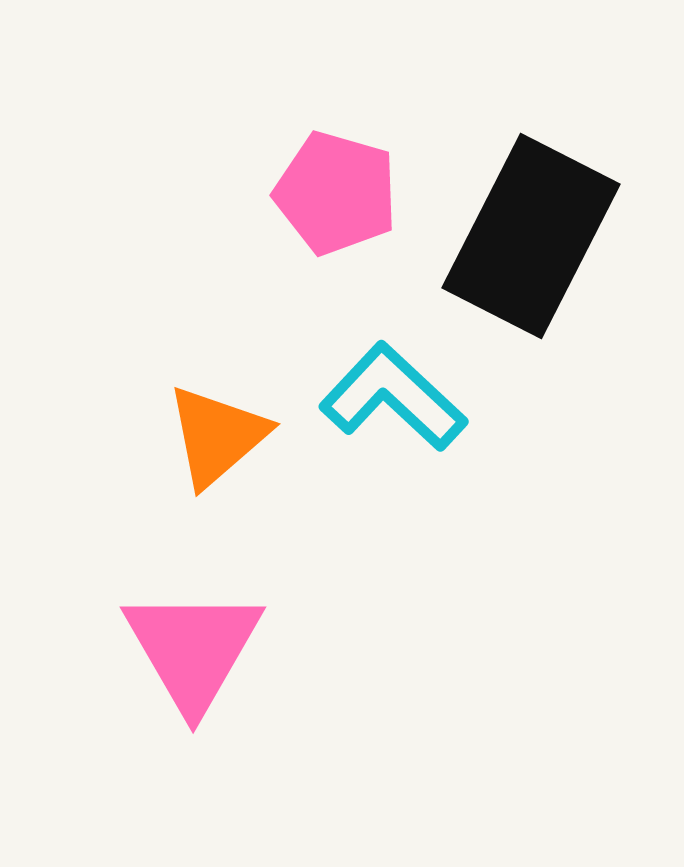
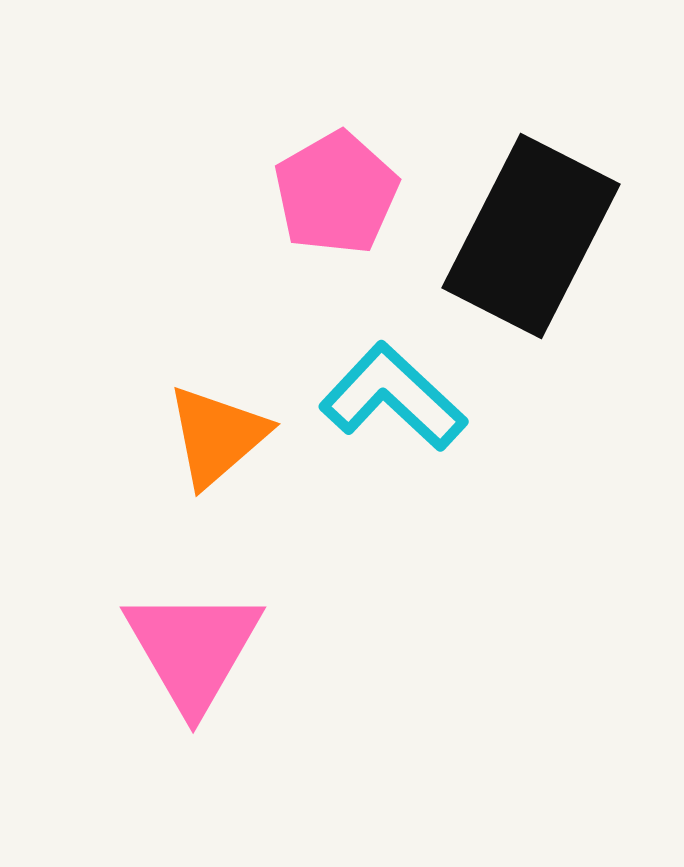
pink pentagon: rotated 26 degrees clockwise
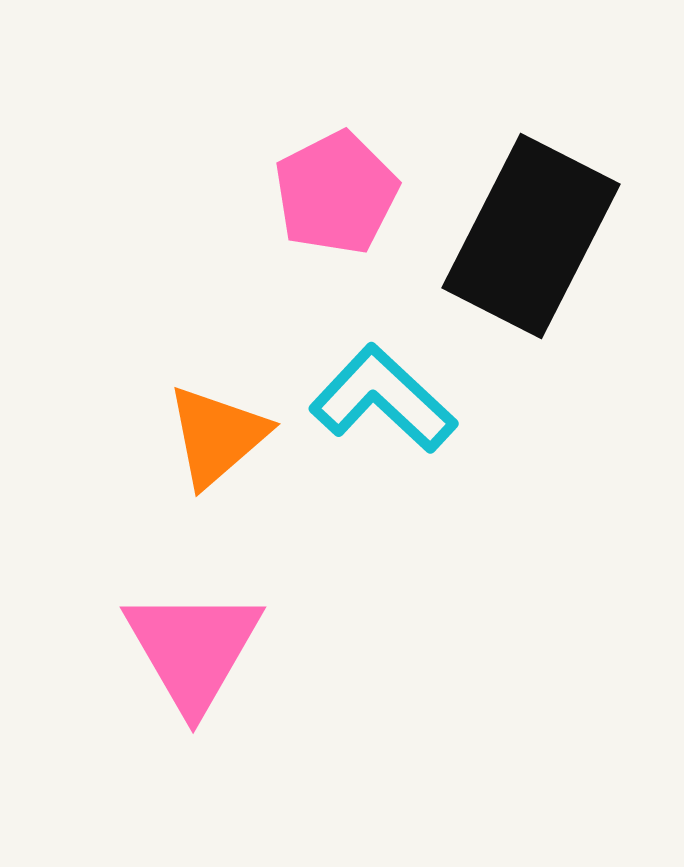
pink pentagon: rotated 3 degrees clockwise
cyan L-shape: moved 10 px left, 2 px down
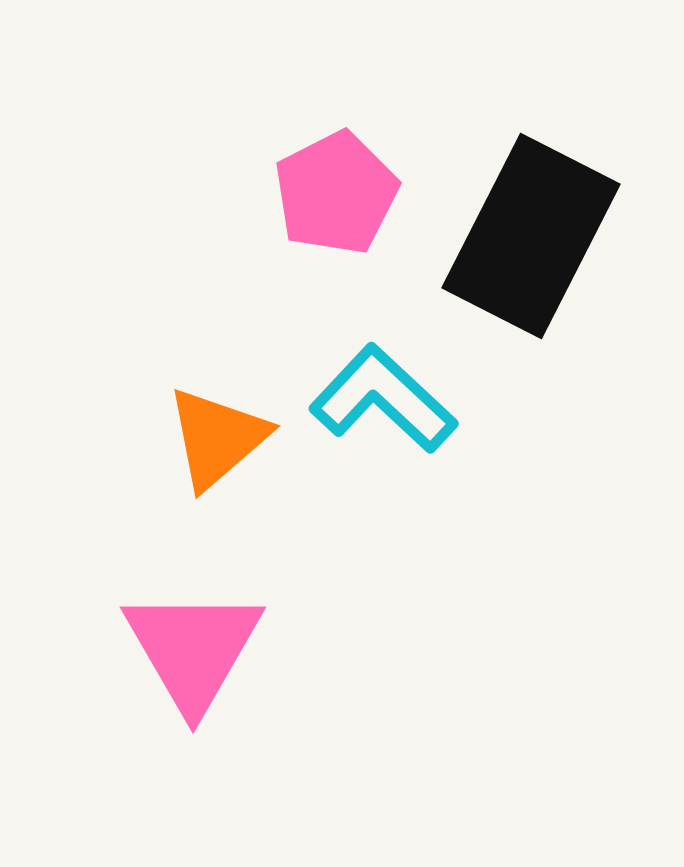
orange triangle: moved 2 px down
